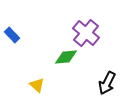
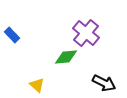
black arrow: moved 3 px left; rotated 90 degrees counterclockwise
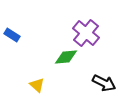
blue rectangle: rotated 14 degrees counterclockwise
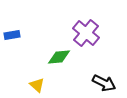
blue rectangle: rotated 42 degrees counterclockwise
green diamond: moved 7 px left
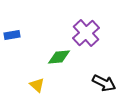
purple cross: rotated 8 degrees clockwise
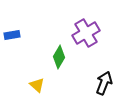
purple cross: rotated 12 degrees clockwise
green diamond: rotated 55 degrees counterclockwise
black arrow: rotated 95 degrees counterclockwise
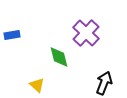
purple cross: rotated 16 degrees counterclockwise
green diamond: rotated 45 degrees counterclockwise
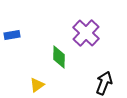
green diamond: rotated 15 degrees clockwise
yellow triangle: rotated 42 degrees clockwise
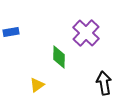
blue rectangle: moved 1 px left, 3 px up
black arrow: rotated 30 degrees counterclockwise
